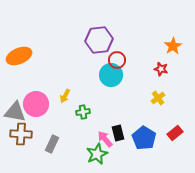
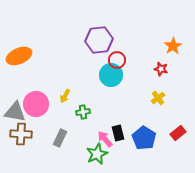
red rectangle: moved 3 px right
gray rectangle: moved 8 px right, 6 px up
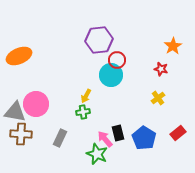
yellow arrow: moved 21 px right
green star: rotated 25 degrees counterclockwise
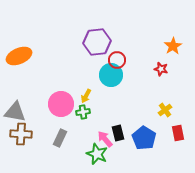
purple hexagon: moved 2 px left, 2 px down
yellow cross: moved 7 px right, 12 px down
pink circle: moved 25 px right
red rectangle: rotated 63 degrees counterclockwise
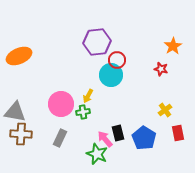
yellow arrow: moved 2 px right
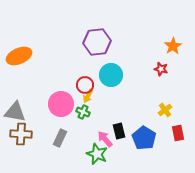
red circle: moved 32 px left, 25 px down
green cross: rotated 32 degrees clockwise
black rectangle: moved 1 px right, 2 px up
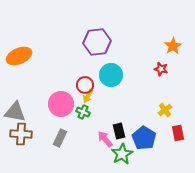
green star: moved 25 px right; rotated 20 degrees clockwise
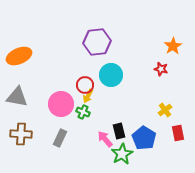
gray triangle: moved 2 px right, 15 px up
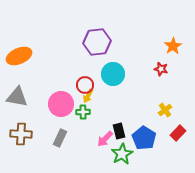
cyan circle: moved 2 px right, 1 px up
green cross: rotated 24 degrees counterclockwise
red rectangle: rotated 56 degrees clockwise
pink arrow: rotated 96 degrees counterclockwise
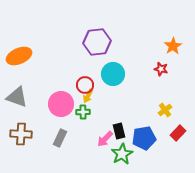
gray triangle: rotated 10 degrees clockwise
blue pentagon: rotated 30 degrees clockwise
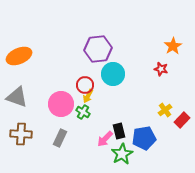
purple hexagon: moved 1 px right, 7 px down
green cross: rotated 32 degrees clockwise
red rectangle: moved 4 px right, 13 px up
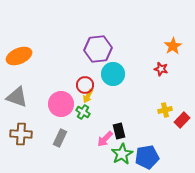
yellow cross: rotated 24 degrees clockwise
blue pentagon: moved 3 px right, 19 px down
